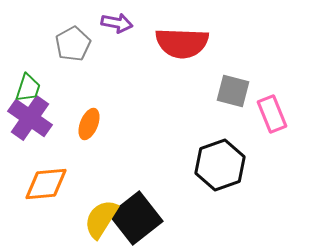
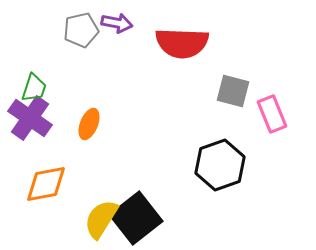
gray pentagon: moved 8 px right, 14 px up; rotated 16 degrees clockwise
green trapezoid: moved 6 px right
orange diamond: rotated 6 degrees counterclockwise
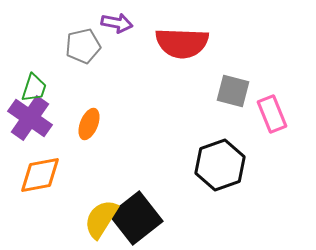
gray pentagon: moved 2 px right, 16 px down
orange diamond: moved 6 px left, 9 px up
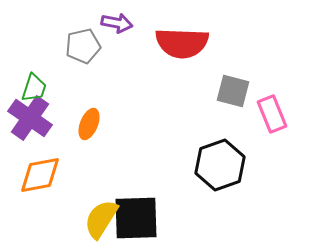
black square: rotated 36 degrees clockwise
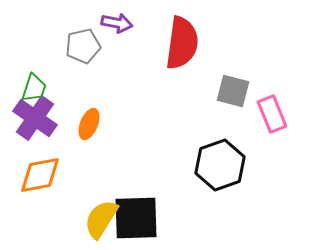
red semicircle: rotated 84 degrees counterclockwise
purple cross: moved 5 px right
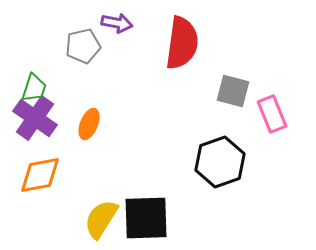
black hexagon: moved 3 px up
black square: moved 10 px right
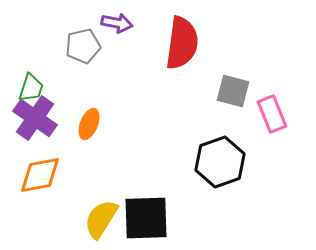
green trapezoid: moved 3 px left
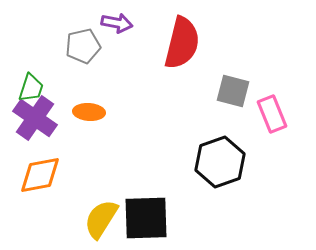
red semicircle: rotated 6 degrees clockwise
orange ellipse: moved 12 px up; rotated 72 degrees clockwise
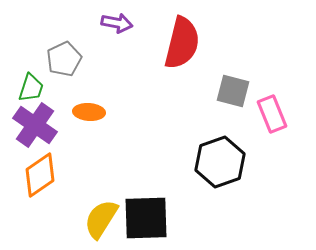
gray pentagon: moved 19 px left, 13 px down; rotated 12 degrees counterclockwise
purple cross: moved 7 px down
orange diamond: rotated 24 degrees counterclockwise
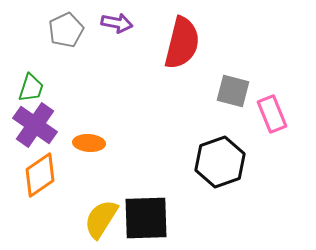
gray pentagon: moved 2 px right, 29 px up
orange ellipse: moved 31 px down
